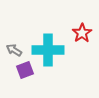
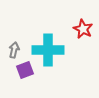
red star: moved 1 px right, 4 px up; rotated 12 degrees counterclockwise
gray arrow: rotated 70 degrees clockwise
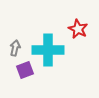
red star: moved 5 px left
gray arrow: moved 1 px right, 2 px up
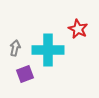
purple square: moved 4 px down
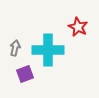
red star: moved 2 px up
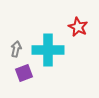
gray arrow: moved 1 px right, 1 px down
purple square: moved 1 px left, 1 px up
